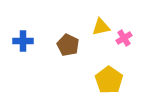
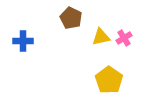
yellow triangle: moved 10 px down
brown pentagon: moved 3 px right, 27 px up
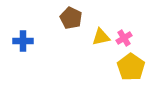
yellow pentagon: moved 22 px right, 13 px up
